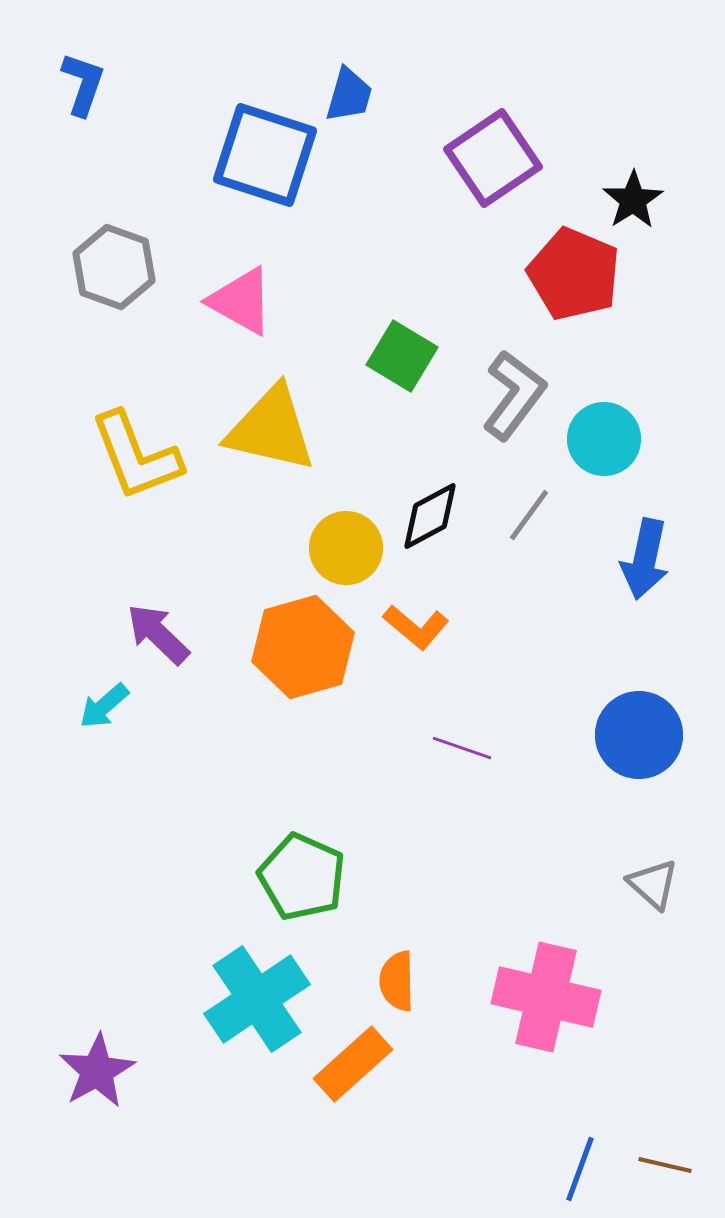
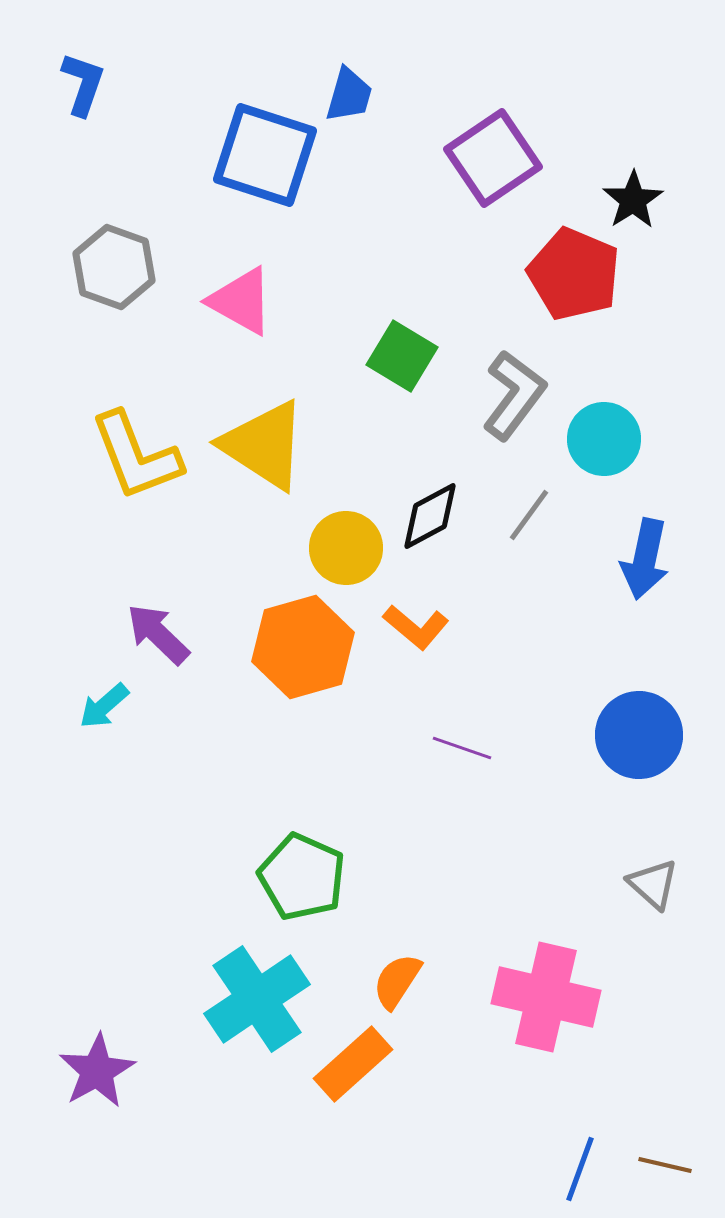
yellow triangle: moved 7 px left, 16 px down; rotated 20 degrees clockwise
orange semicircle: rotated 34 degrees clockwise
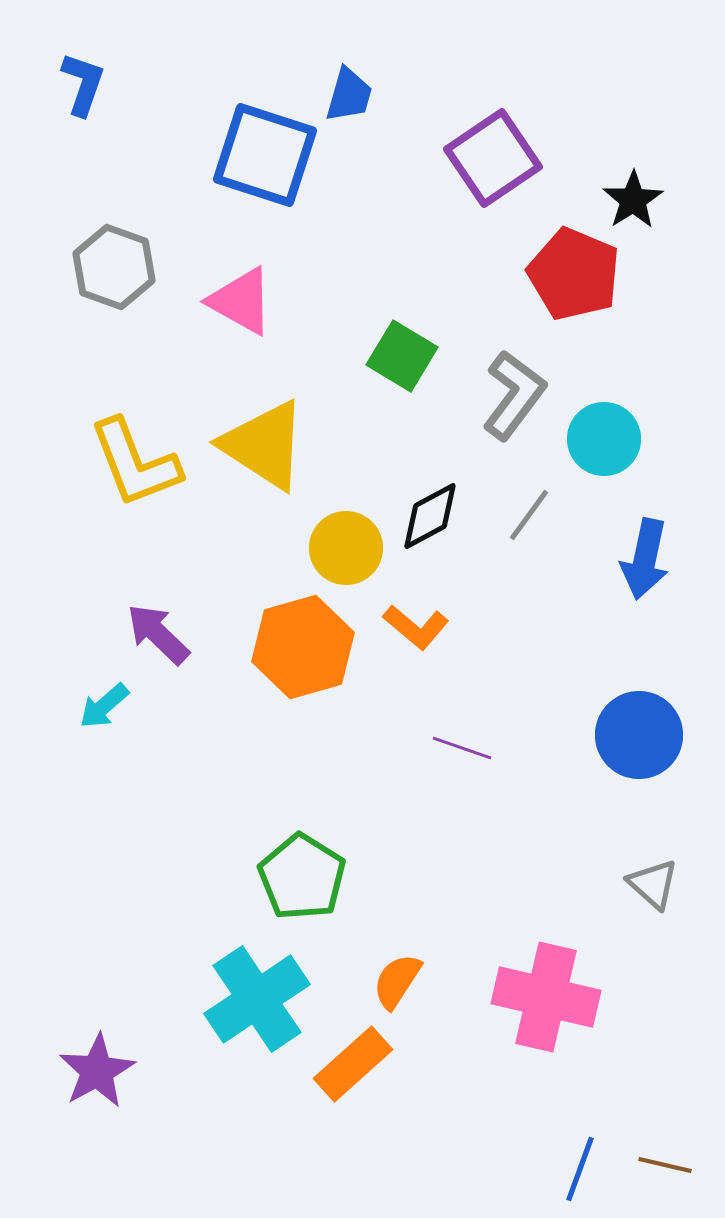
yellow L-shape: moved 1 px left, 7 px down
green pentagon: rotated 8 degrees clockwise
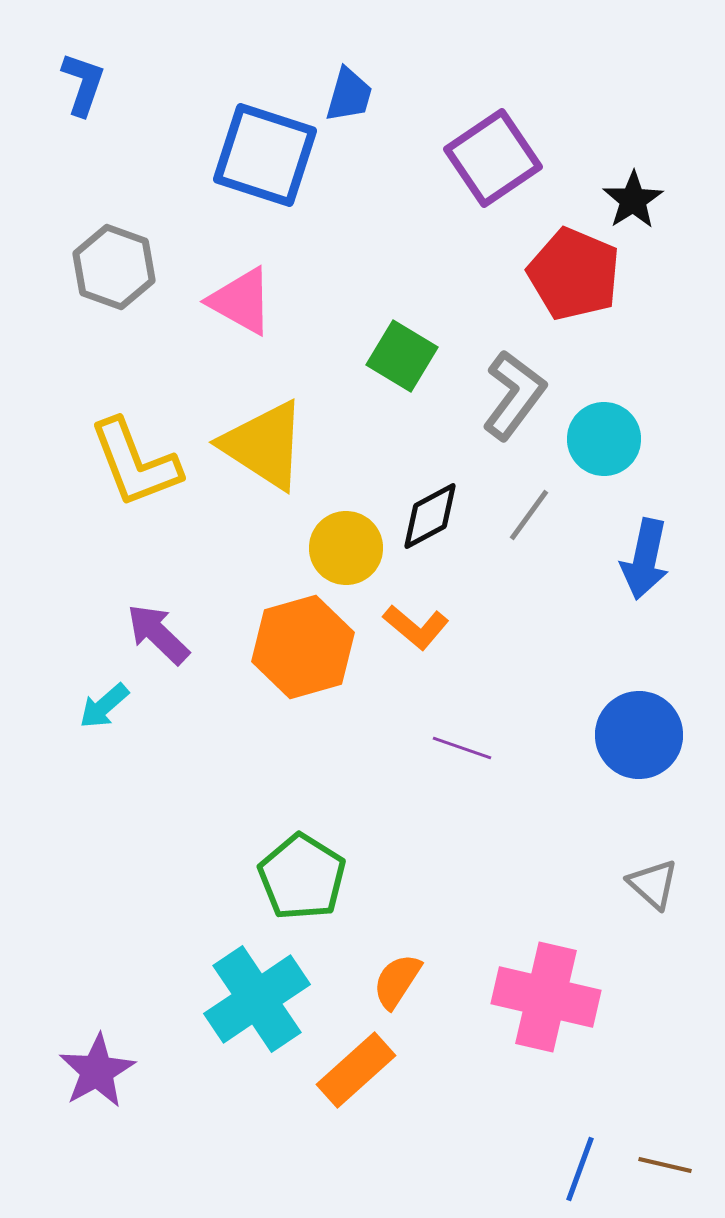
orange rectangle: moved 3 px right, 6 px down
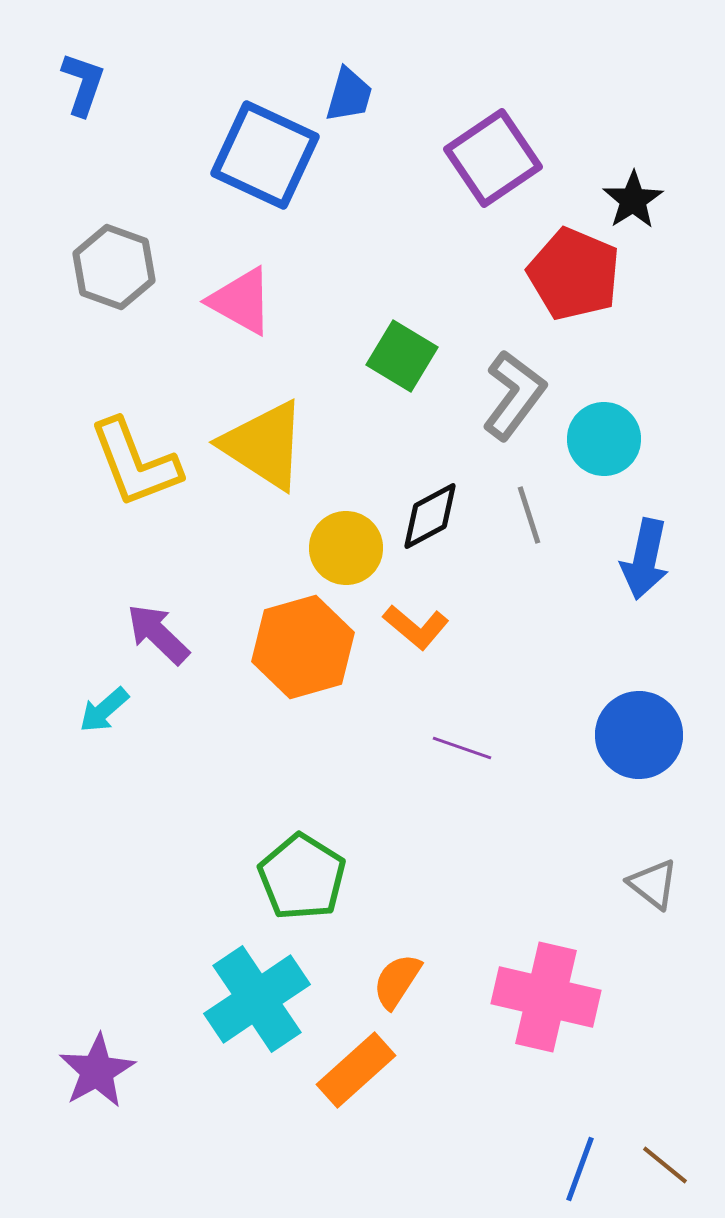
blue square: rotated 7 degrees clockwise
gray line: rotated 54 degrees counterclockwise
cyan arrow: moved 4 px down
gray triangle: rotated 4 degrees counterclockwise
brown line: rotated 26 degrees clockwise
